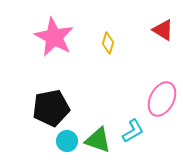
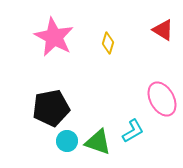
pink ellipse: rotated 56 degrees counterclockwise
green triangle: moved 2 px down
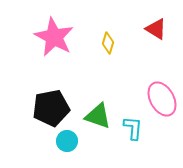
red triangle: moved 7 px left, 1 px up
cyan L-shape: moved 3 px up; rotated 55 degrees counterclockwise
green triangle: moved 26 px up
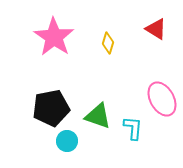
pink star: rotated 6 degrees clockwise
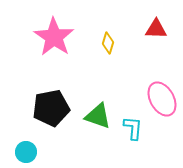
red triangle: rotated 30 degrees counterclockwise
cyan circle: moved 41 px left, 11 px down
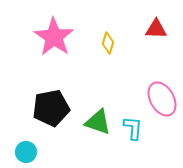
green triangle: moved 6 px down
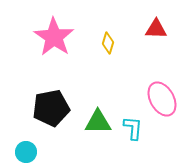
green triangle: rotated 20 degrees counterclockwise
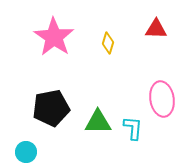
pink ellipse: rotated 20 degrees clockwise
